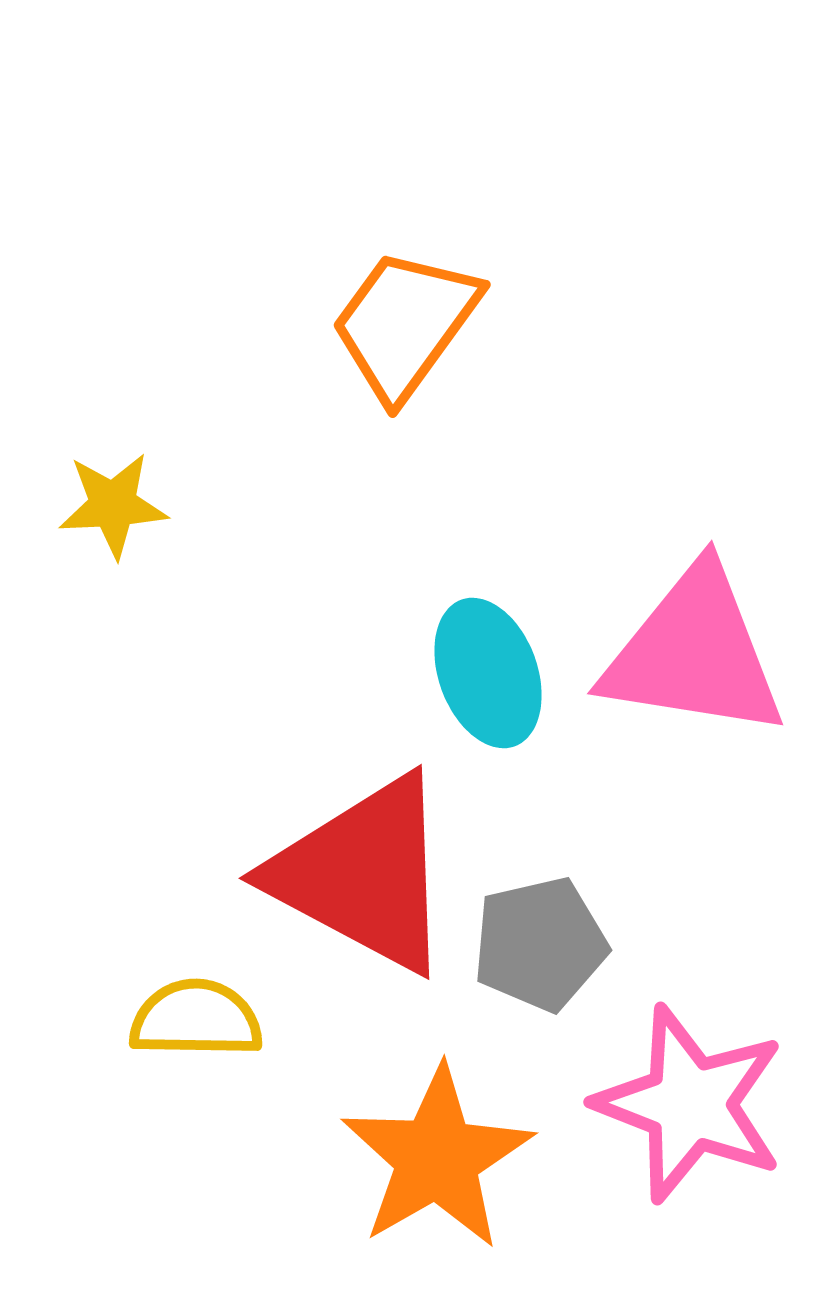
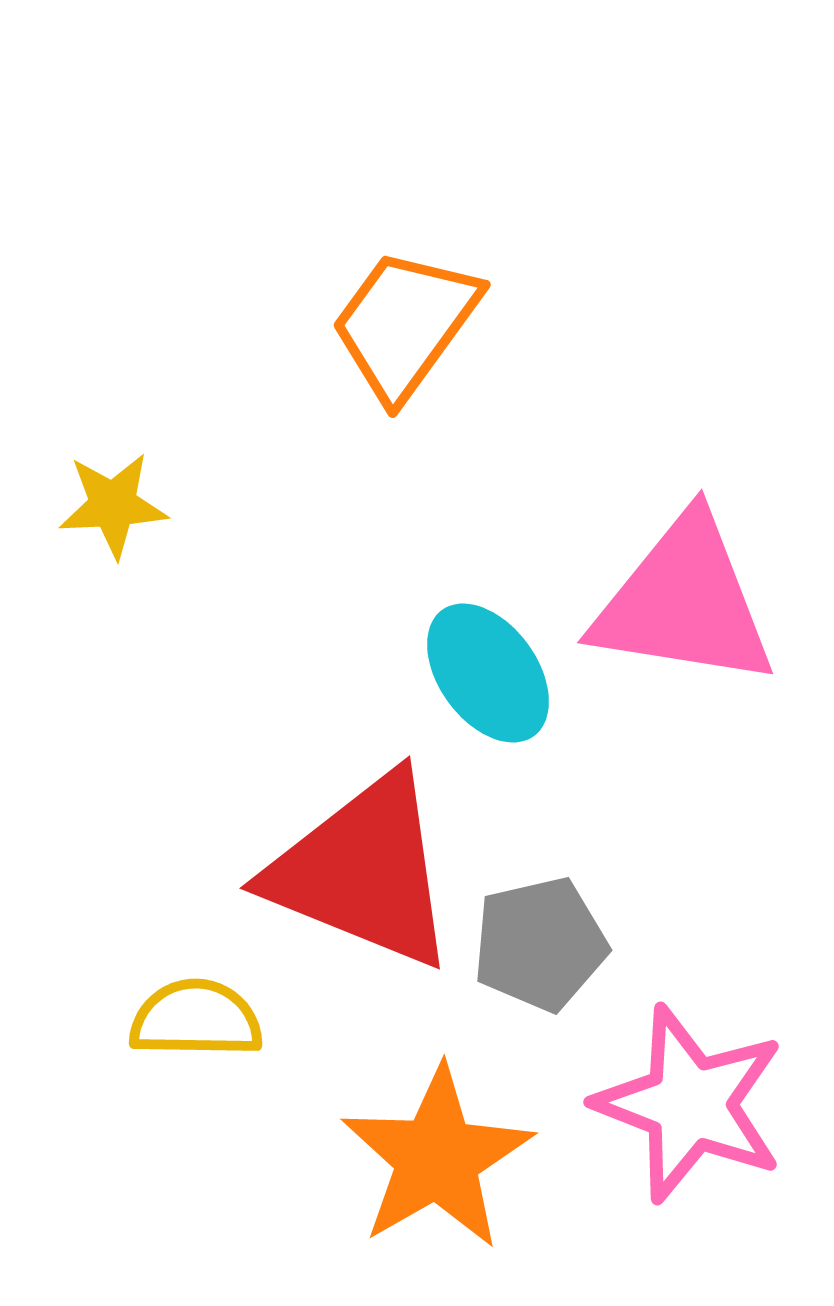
pink triangle: moved 10 px left, 51 px up
cyan ellipse: rotated 16 degrees counterclockwise
red triangle: moved 3 px up; rotated 6 degrees counterclockwise
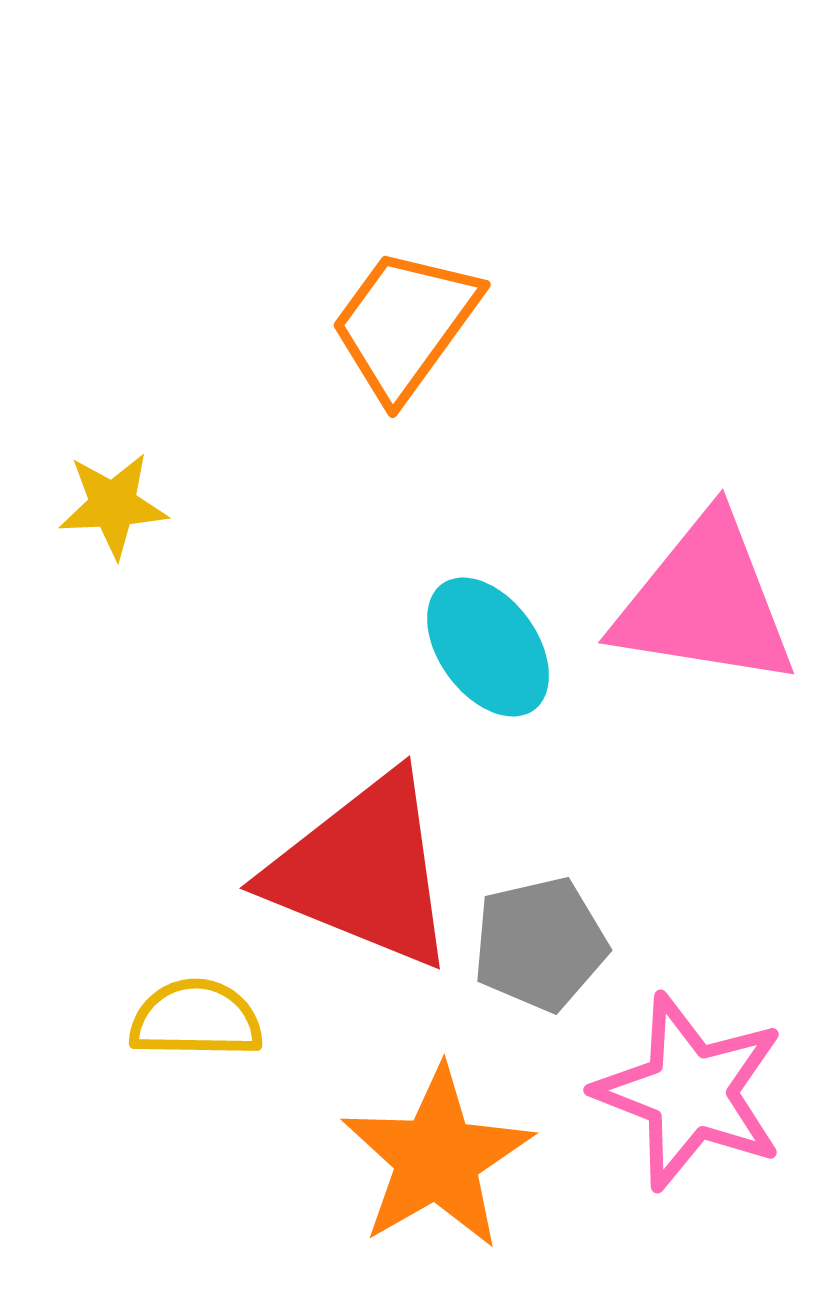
pink triangle: moved 21 px right
cyan ellipse: moved 26 px up
pink star: moved 12 px up
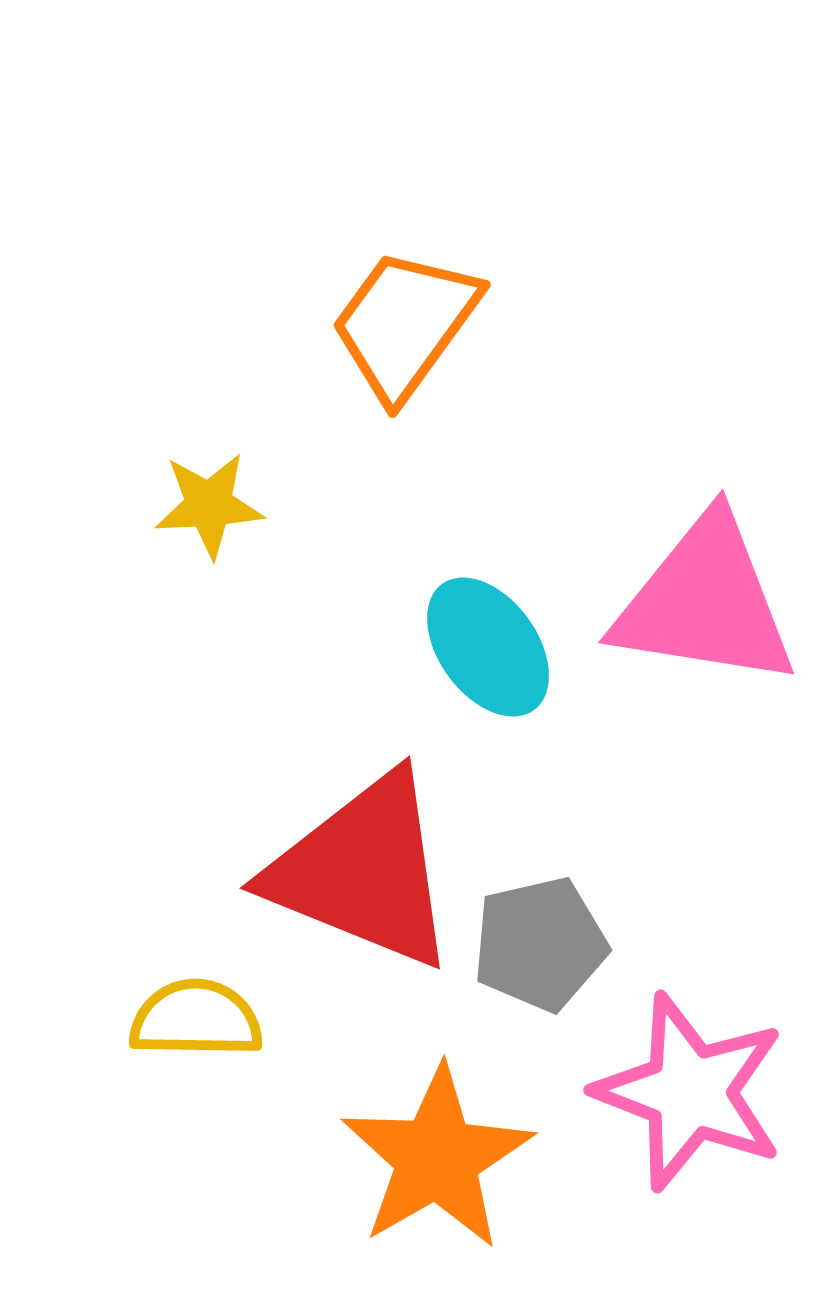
yellow star: moved 96 px right
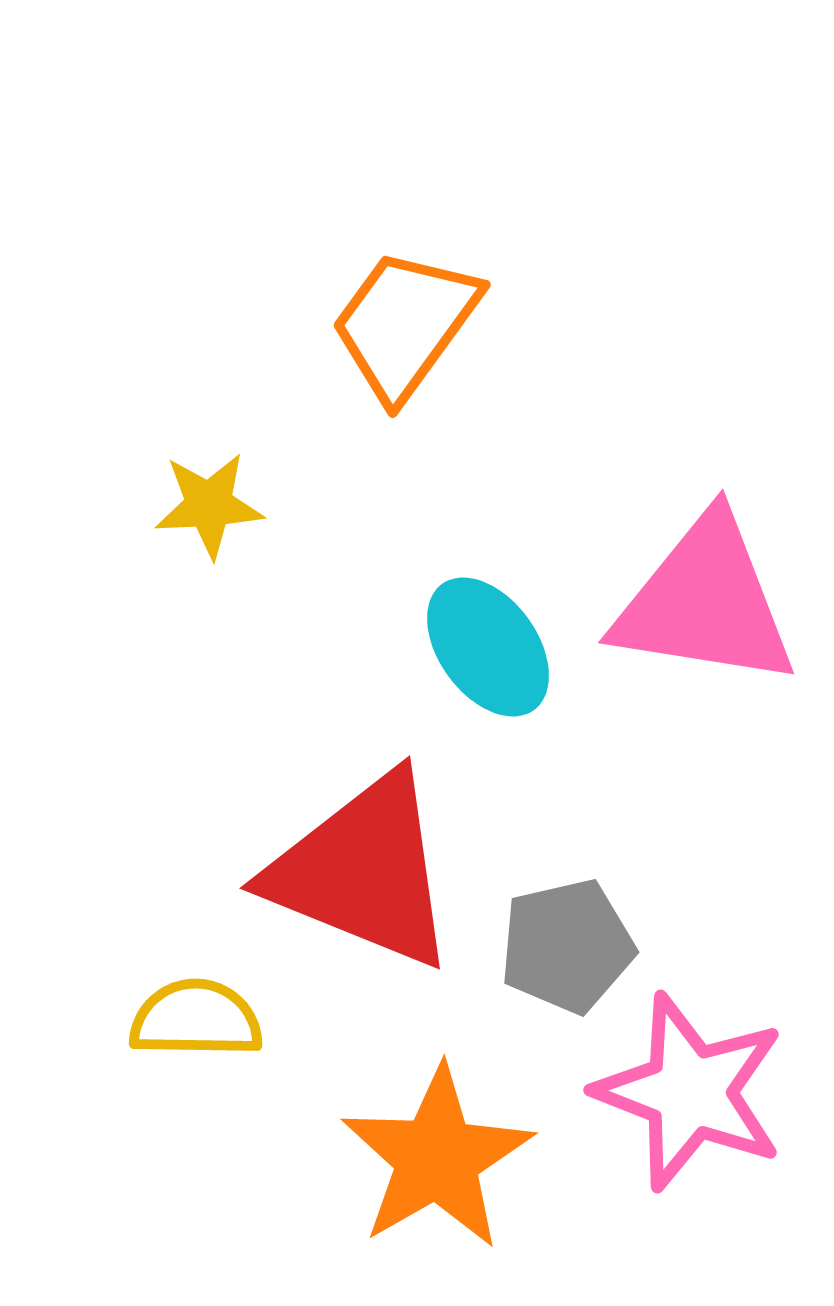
gray pentagon: moved 27 px right, 2 px down
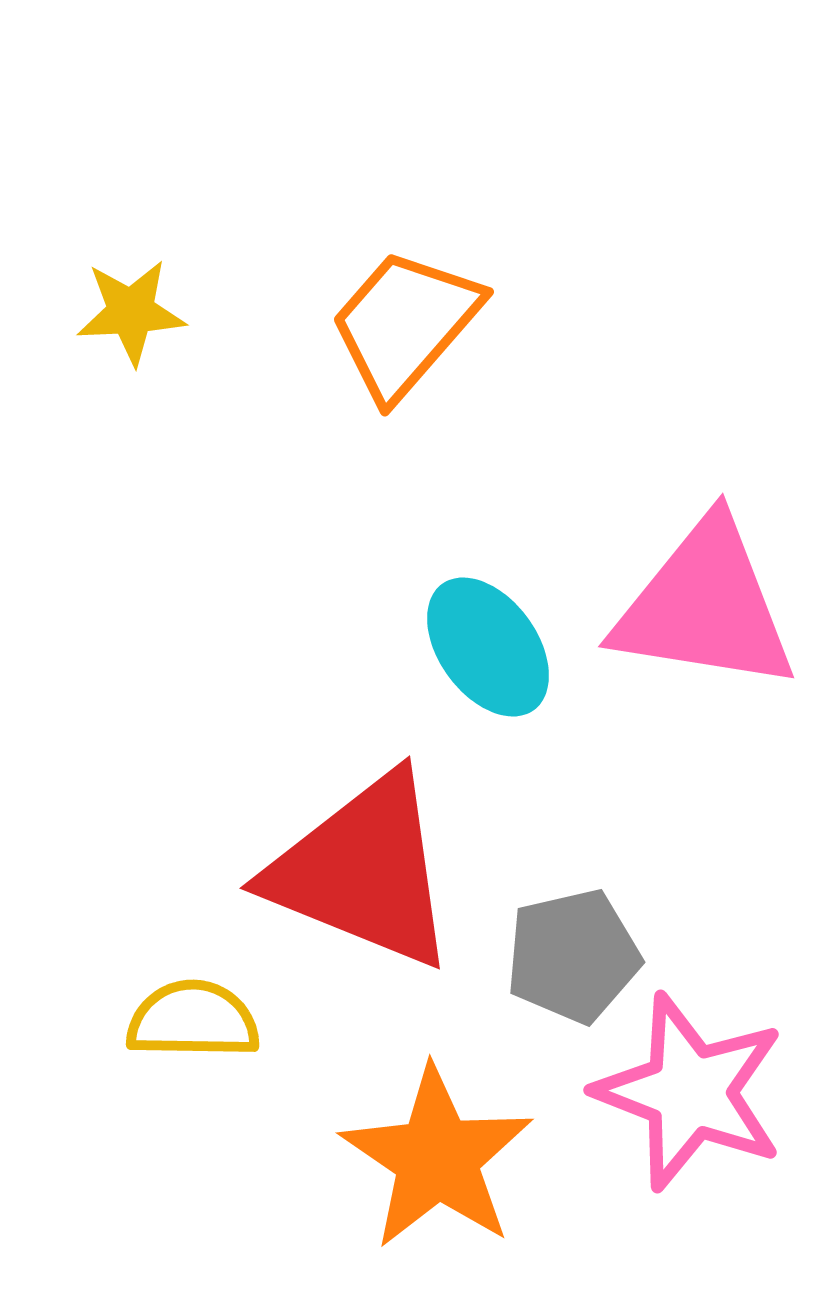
orange trapezoid: rotated 5 degrees clockwise
yellow star: moved 78 px left, 193 px up
pink triangle: moved 4 px down
gray pentagon: moved 6 px right, 10 px down
yellow semicircle: moved 3 px left, 1 px down
orange star: rotated 8 degrees counterclockwise
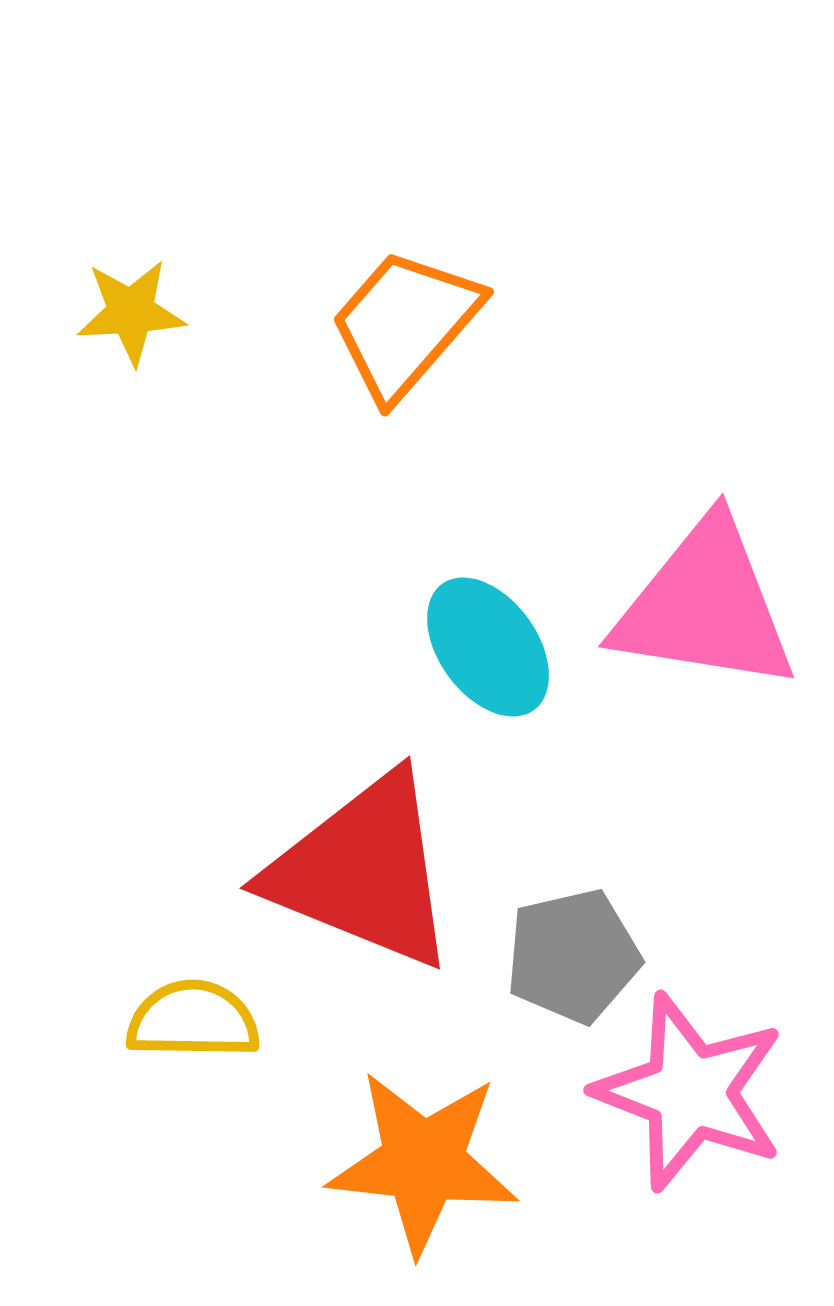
orange star: moved 14 px left, 4 px down; rotated 28 degrees counterclockwise
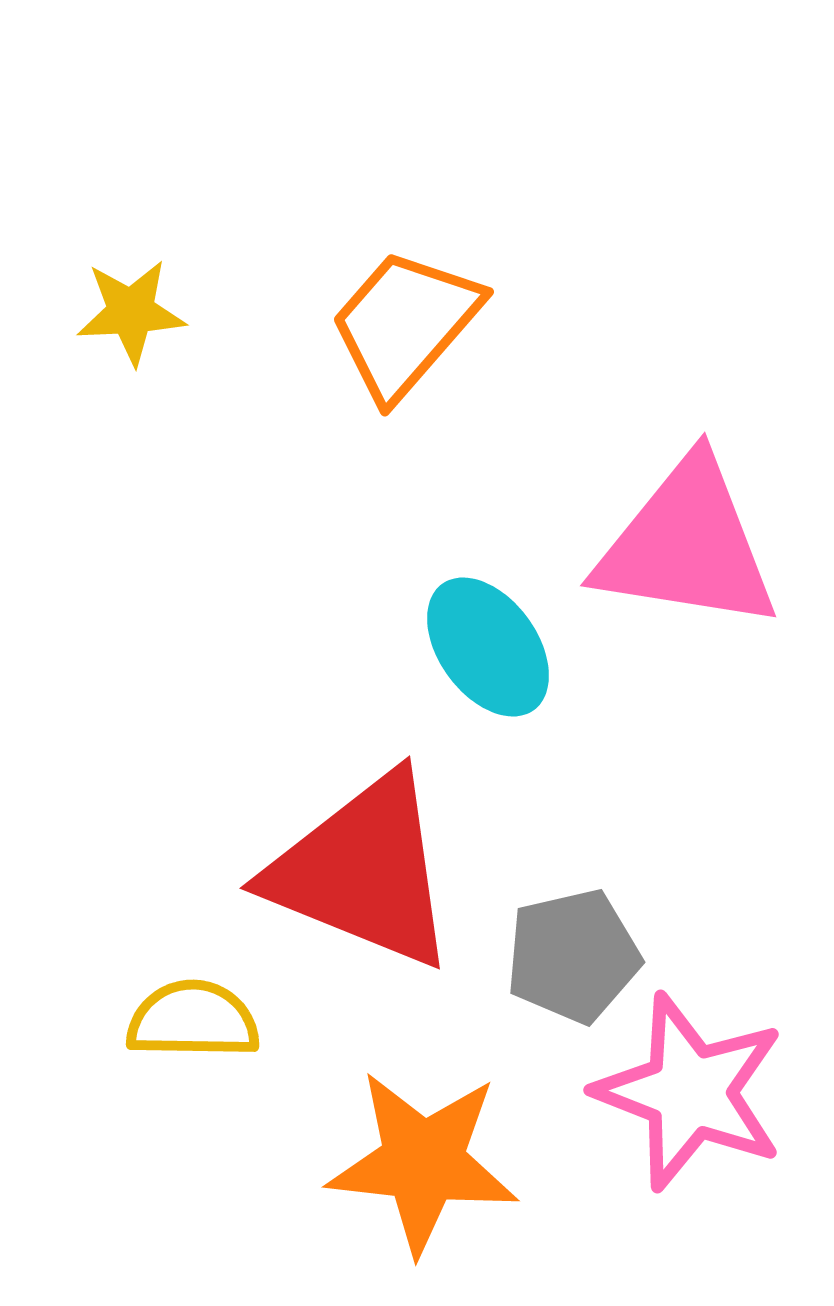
pink triangle: moved 18 px left, 61 px up
